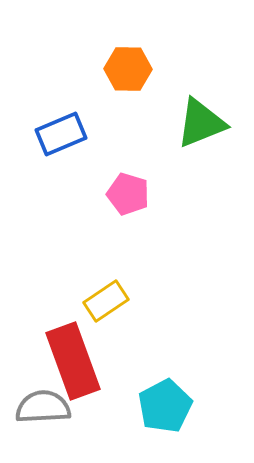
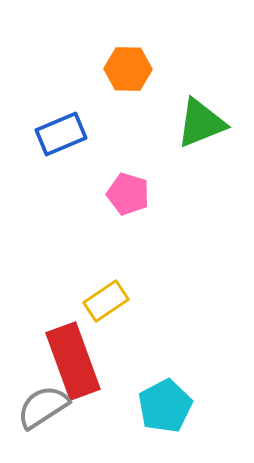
gray semicircle: rotated 30 degrees counterclockwise
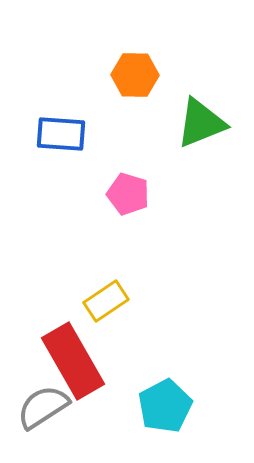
orange hexagon: moved 7 px right, 6 px down
blue rectangle: rotated 27 degrees clockwise
red rectangle: rotated 10 degrees counterclockwise
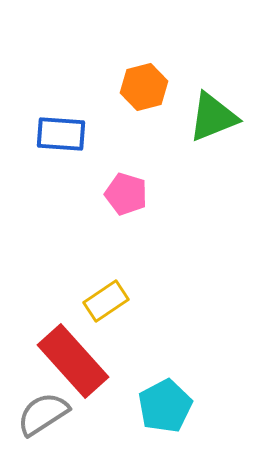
orange hexagon: moved 9 px right, 12 px down; rotated 15 degrees counterclockwise
green triangle: moved 12 px right, 6 px up
pink pentagon: moved 2 px left
red rectangle: rotated 12 degrees counterclockwise
gray semicircle: moved 7 px down
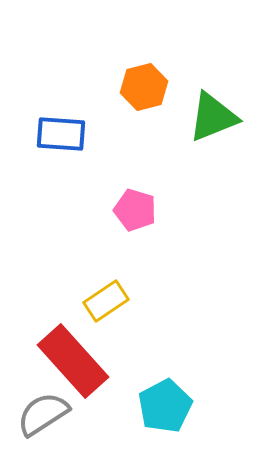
pink pentagon: moved 9 px right, 16 px down
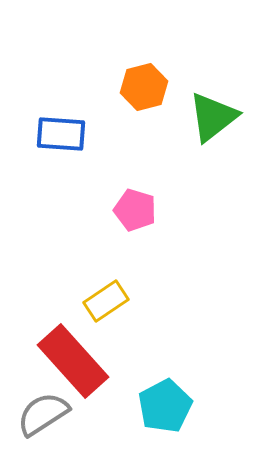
green triangle: rotated 16 degrees counterclockwise
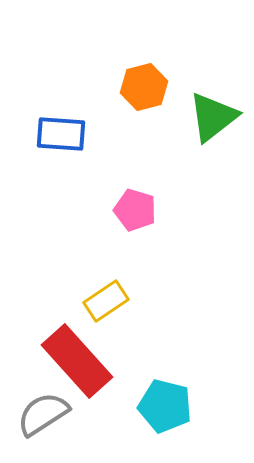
red rectangle: moved 4 px right
cyan pentagon: rotated 30 degrees counterclockwise
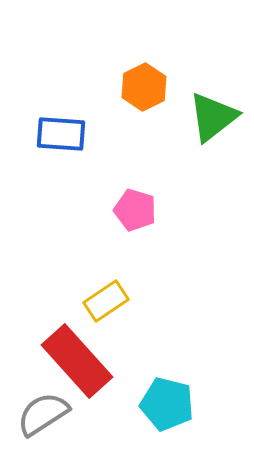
orange hexagon: rotated 12 degrees counterclockwise
cyan pentagon: moved 2 px right, 2 px up
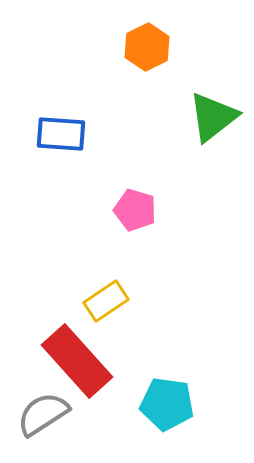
orange hexagon: moved 3 px right, 40 px up
cyan pentagon: rotated 6 degrees counterclockwise
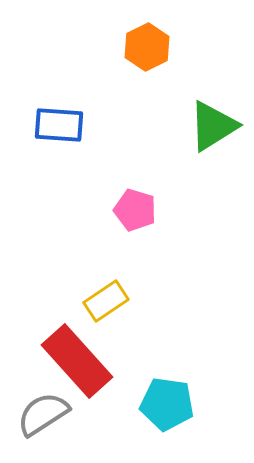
green triangle: moved 9 px down; rotated 6 degrees clockwise
blue rectangle: moved 2 px left, 9 px up
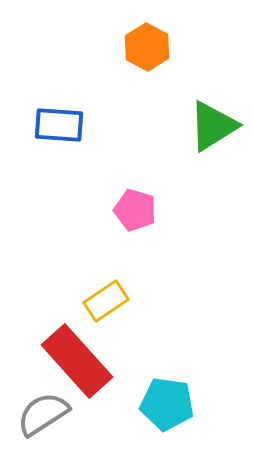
orange hexagon: rotated 6 degrees counterclockwise
